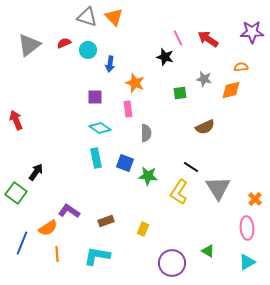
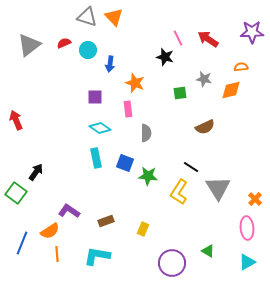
orange semicircle at (48, 228): moved 2 px right, 3 px down
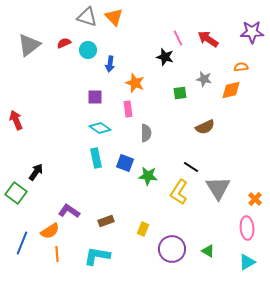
purple circle at (172, 263): moved 14 px up
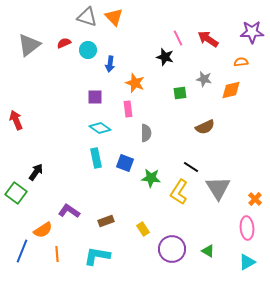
orange semicircle at (241, 67): moved 5 px up
green star at (148, 176): moved 3 px right, 2 px down
yellow rectangle at (143, 229): rotated 56 degrees counterclockwise
orange semicircle at (50, 231): moved 7 px left, 1 px up
blue line at (22, 243): moved 8 px down
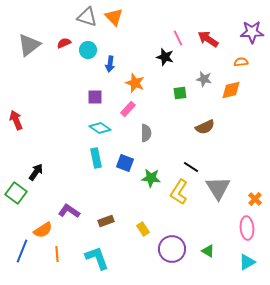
pink rectangle at (128, 109): rotated 49 degrees clockwise
cyan L-shape at (97, 256): moved 2 px down; rotated 60 degrees clockwise
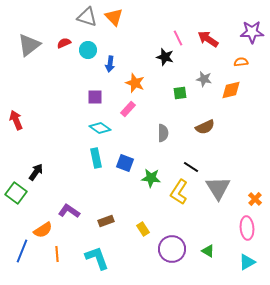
gray semicircle at (146, 133): moved 17 px right
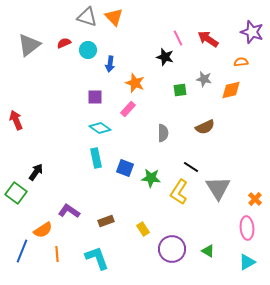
purple star at (252, 32): rotated 20 degrees clockwise
green square at (180, 93): moved 3 px up
blue square at (125, 163): moved 5 px down
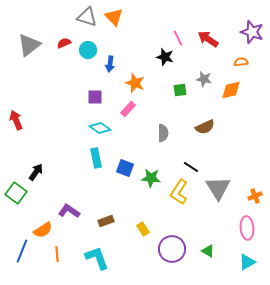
orange cross at (255, 199): moved 3 px up; rotated 24 degrees clockwise
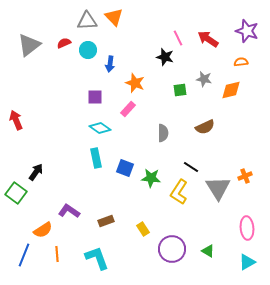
gray triangle at (87, 17): moved 4 px down; rotated 20 degrees counterclockwise
purple star at (252, 32): moved 5 px left, 1 px up
orange cross at (255, 196): moved 10 px left, 20 px up
blue line at (22, 251): moved 2 px right, 4 px down
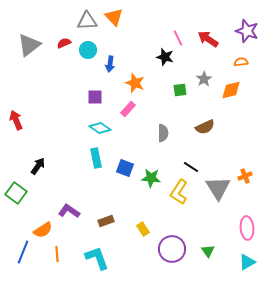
gray star at (204, 79): rotated 28 degrees clockwise
black arrow at (36, 172): moved 2 px right, 6 px up
green triangle at (208, 251): rotated 24 degrees clockwise
blue line at (24, 255): moved 1 px left, 3 px up
